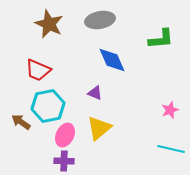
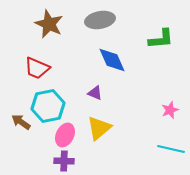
red trapezoid: moved 1 px left, 2 px up
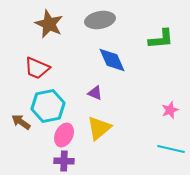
pink ellipse: moved 1 px left
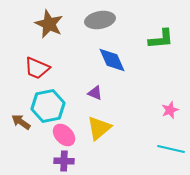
pink ellipse: rotated 70 degrees counterclockwise
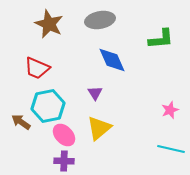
purple triangle: rotated 35 degrees clockwise
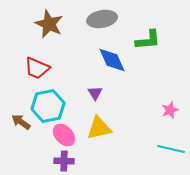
gray ellipse: moved 2 px right, 1 px up
green L-shape: moved 13 px left, 1 px down
yellow triangle: rotated 28 degrees clockwise
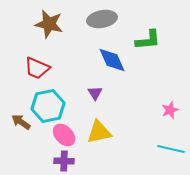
brown star: rotated 12 degrees counterclockwise
yellow triangle: moved 4 px down
